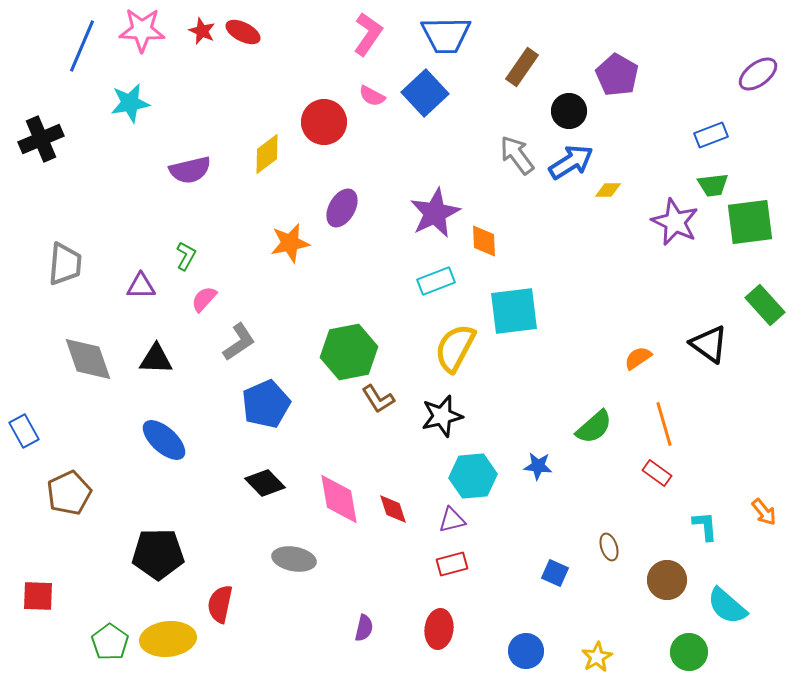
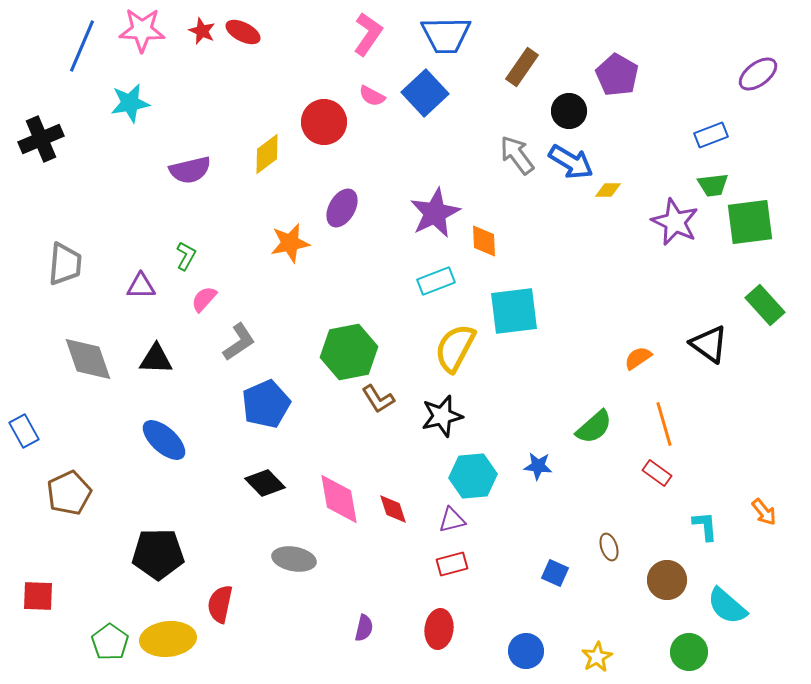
blue arrow at (571, 162): rotated 63 degrees clockwise
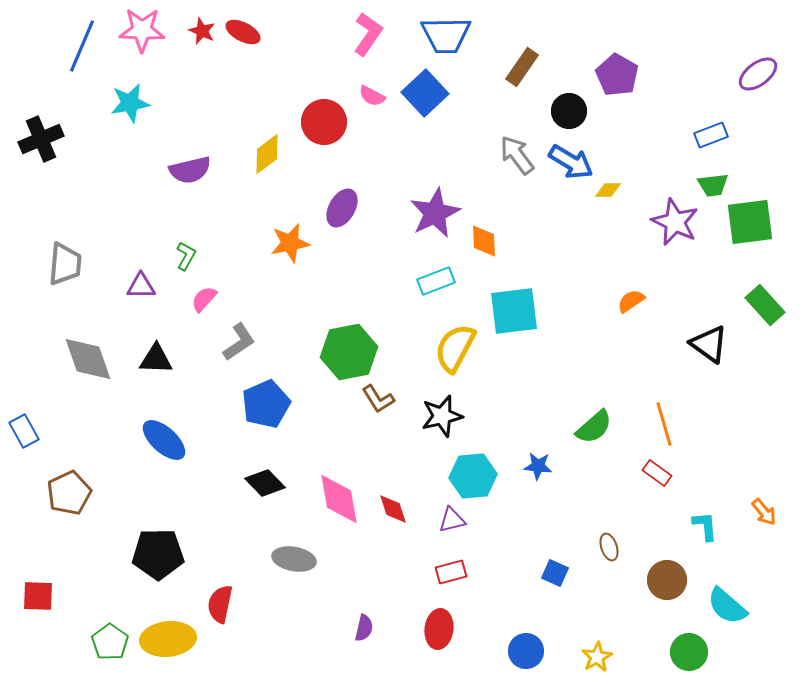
orange semicircle at (638, 358): moved 7 px left, 57 px up
red rectangle at (452, 564): moved 1 px left, 8 px down
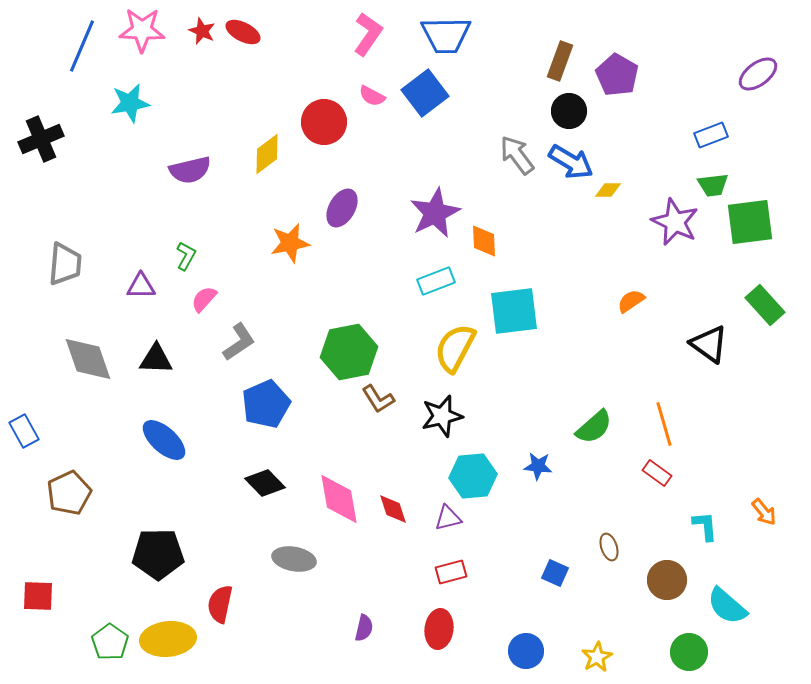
brown rectangle at (522, 67): moved 38 px right, 6 px up; rotated 15 degrees counterclockwise
blue square at (425, 93): rotated 6 degrees clockwise
purple triangle at (452, 520): moved 4 px left, 2 px up
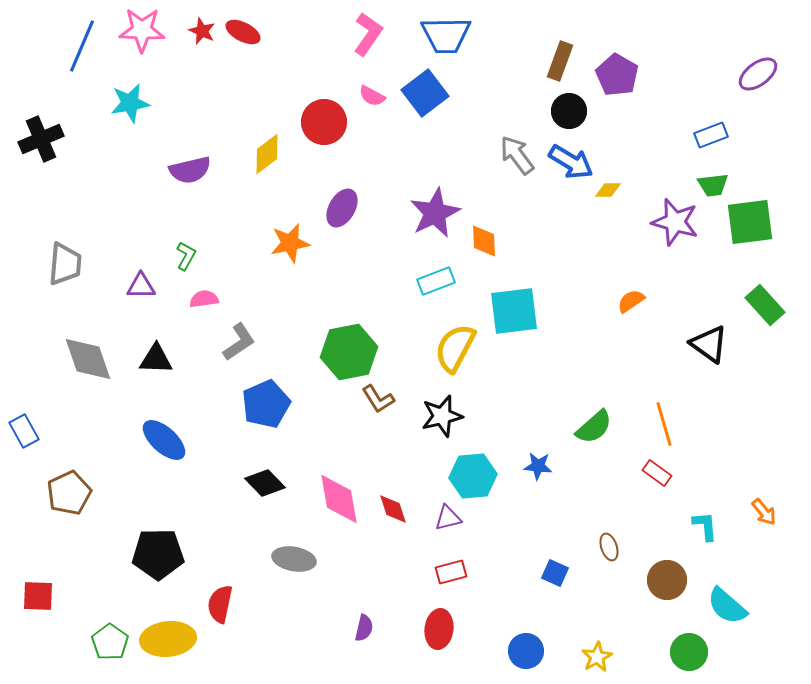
purple star at (675, 222): rotated 9 degrees counterclockwise
pink semicircle at (204, 299): rotated 40 degrees clockwise
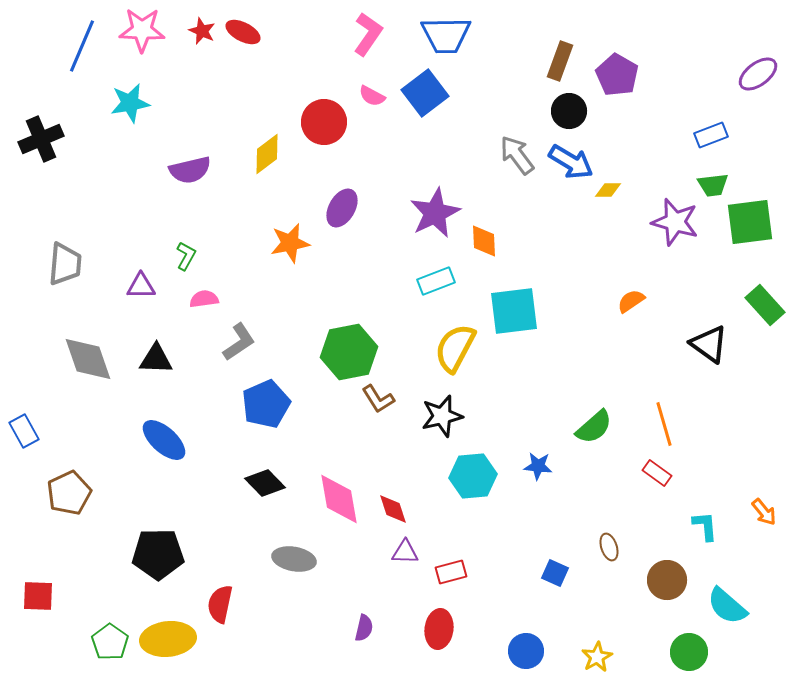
purple triangle at (448, 518): moved 43 px left, 34 px down; rotated 16 degrees clockwise
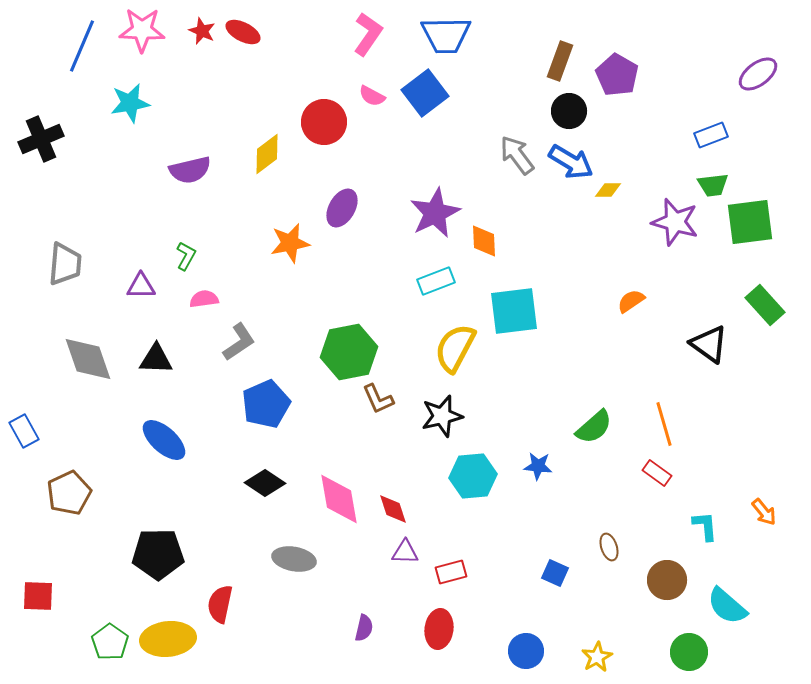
brown L-shape at (378, 399): rotated 8 degrees clockwise
black diamond at (265, 483): rotated 12 degrees counterclockwise
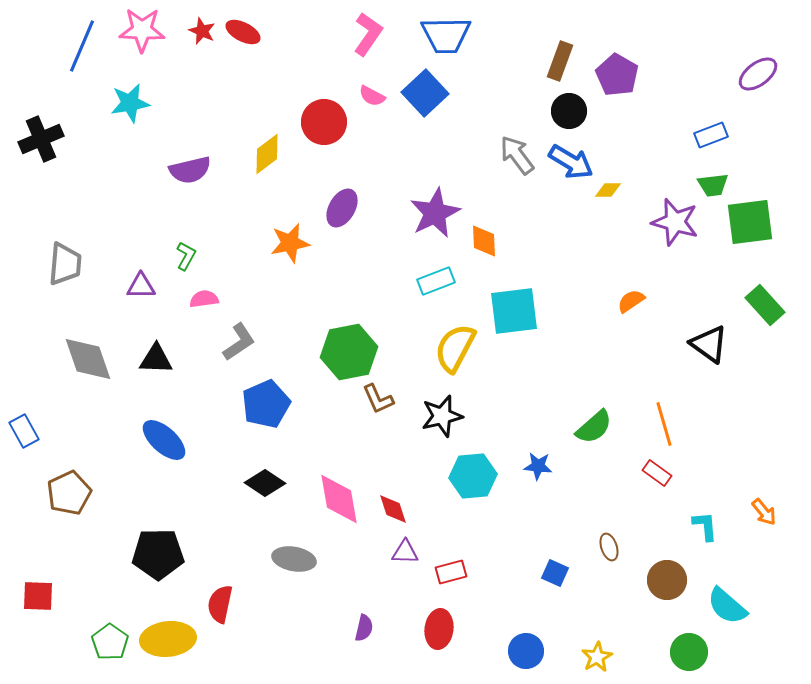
blue square at (425, 93): rotated 6 degrees counterclockwise
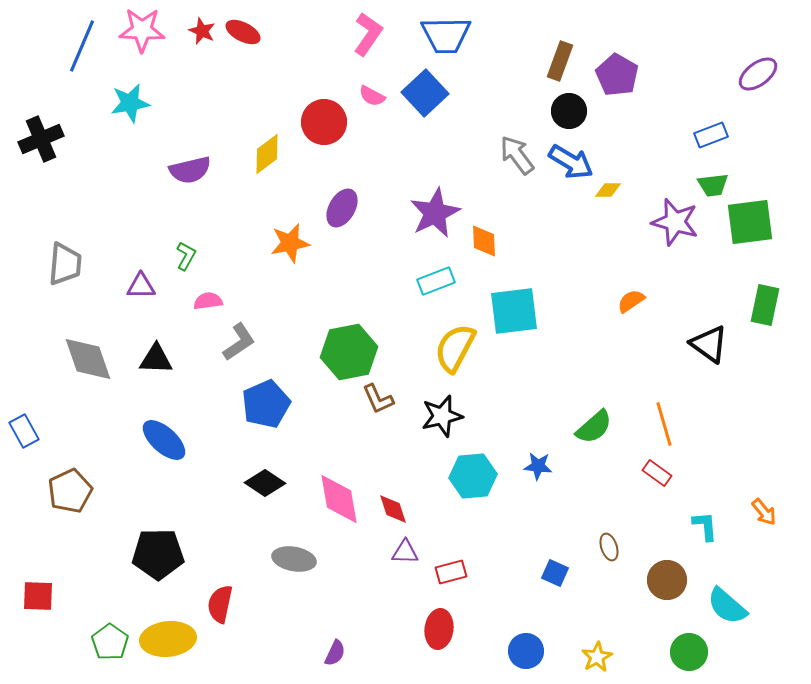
pink semicircle at (204, 299): moved 4 px right, 2 px down
green rectangle at (765, 305): rotated 54 degrees clockwise
brown pentagon at (69, 493): moved 1 px right, 2 px up
purple semicircle at (364, 628): moved 29 px left, 25 px down; rotated 12 degrees clockwise
